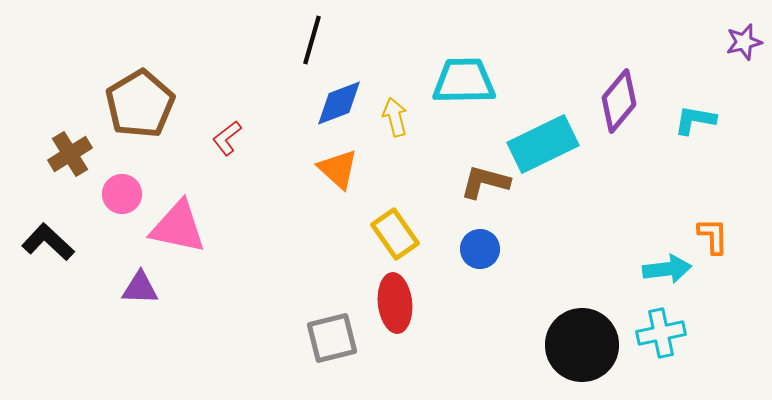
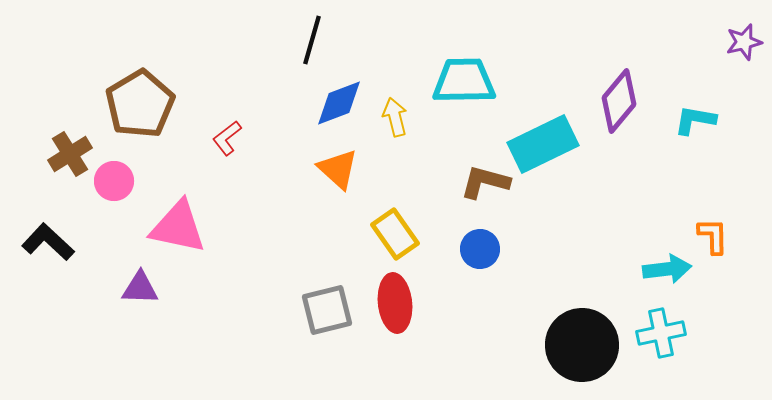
pink circle: moved 8 px left, 13 px up
gray square: moved 5 px left, 28 px up
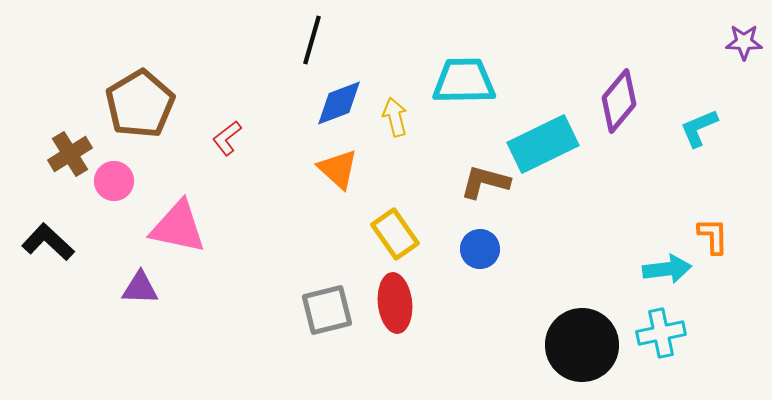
purple star: rotated 15 degrees clockwise
cyan L-shape: moved 4 px right, 8 px down; rotated 33 degrees counterclockwise
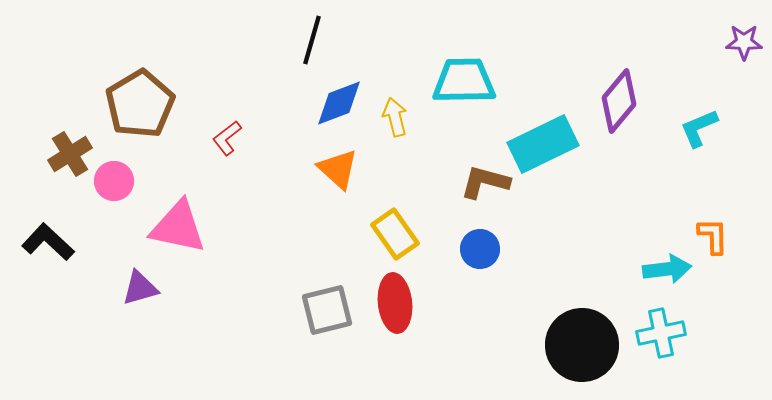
purple triangle: rotated 18 degrees counterclockwise
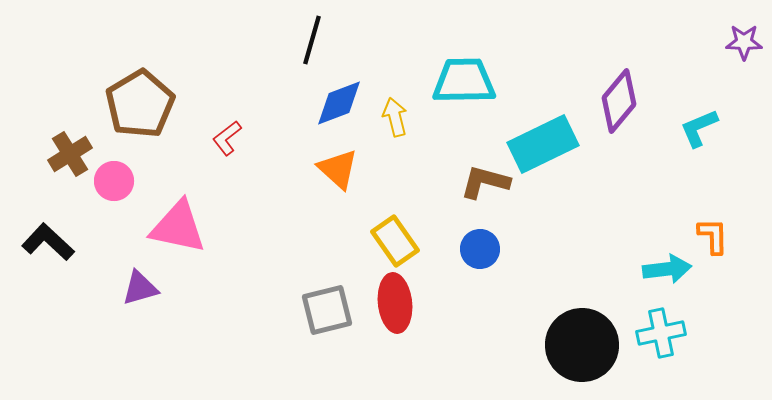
yellow rectangle: moved 7 px down
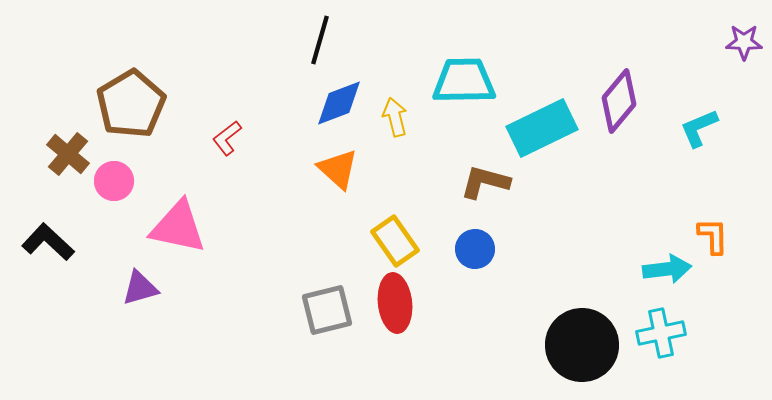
black line: moved 8 px right
brown pentagon: moved 9 px left
cyan rectangle: moved 1 px left, 16 px up
brown cross: moved 2 px left; rotated 18 degrees counterclockwise
blue circle: moved 5 px left
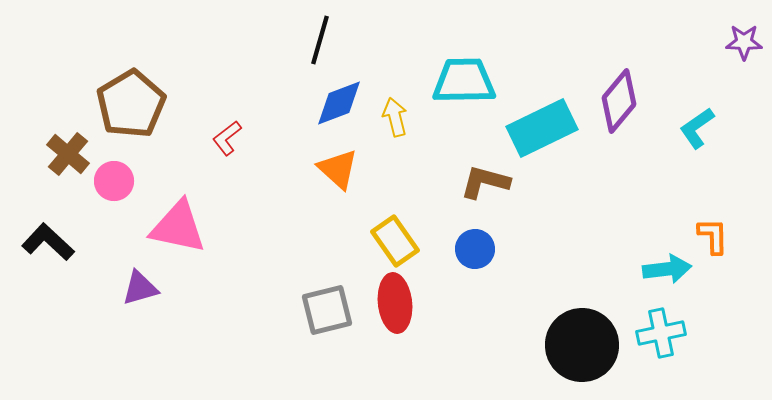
cyan L-shape: moved 2 px left; rotated 12 degrees counterclockwise
